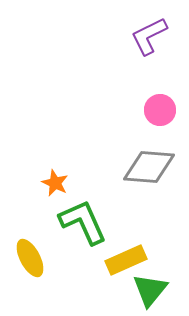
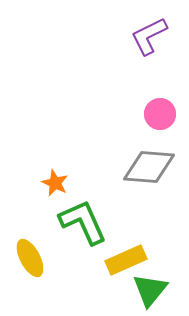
pink circle: moved 4 px down
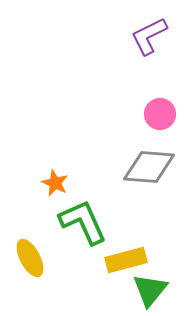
yellow rectangle: rotated 9 degrees clockwise
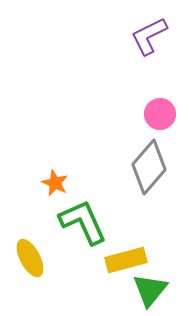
gray diamond: rotated 54 degrees counterclockwise
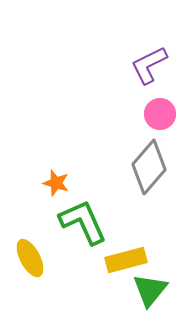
purple L-shape: moved 29 px down
orange star: moved 1 px right; rotated 8 degrees counterclockwise
